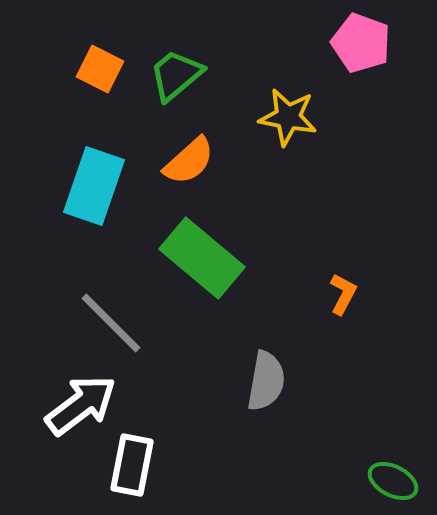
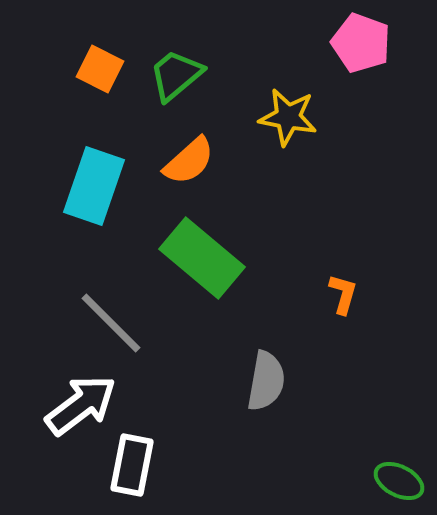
orange L-shape: rotated 12 degrees counterclockwise
green ellipse: moved 6 px right
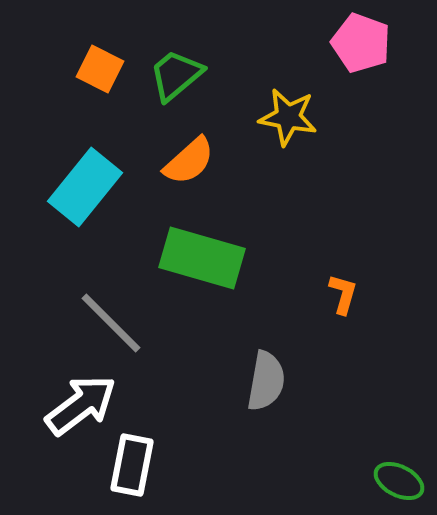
cyan rectangle: moved 9 px left, 1 px down; rotated 20 degrees clockwise
green rectangle: rotated 24 degrees counterclockwise
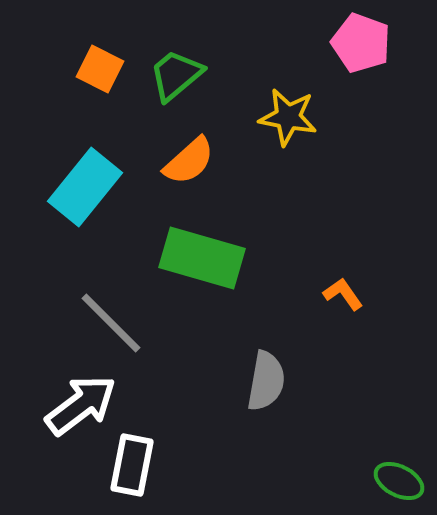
orange L-shape: rotated 51 degrees counterclockwise
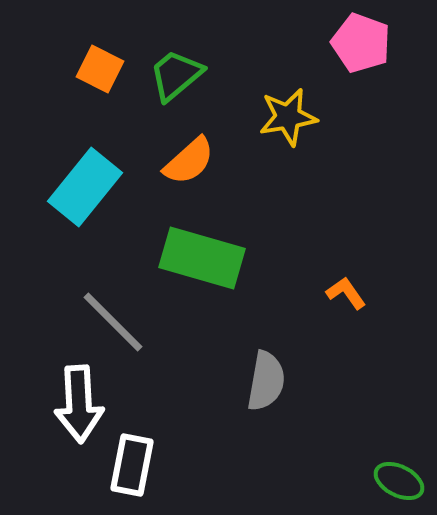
yellow star: rotated 20 degrees counterclockwise
orange L-shape: moved 3 px right, 1 px up
gray line: moved 2 px right, 1 px up
white arrow: moved 2 px left, 1 px up; rotated 124 degrees clockwise
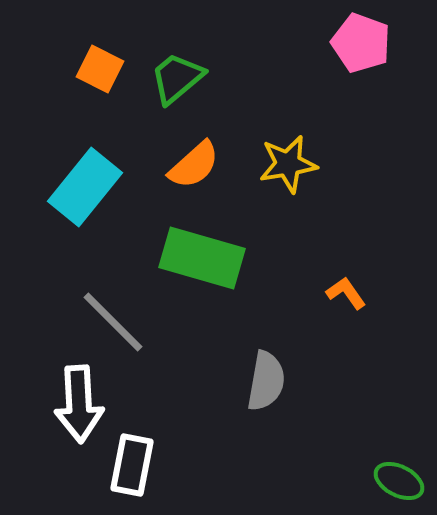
green trapezoid: moved 1 px right, 3 px down
yellow star: moved 47 px down
orange semicircle: moved 5 px right, 4 px down
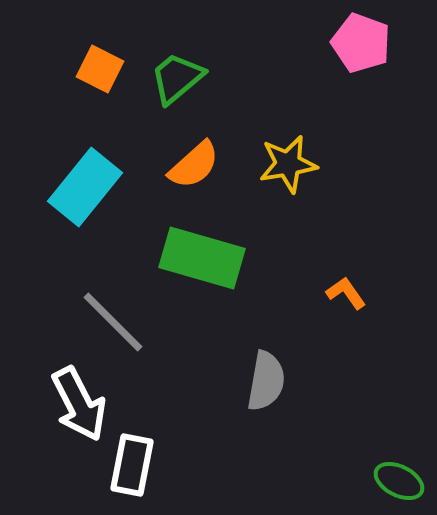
white arrow: rotated 24 degrees counterclockwise
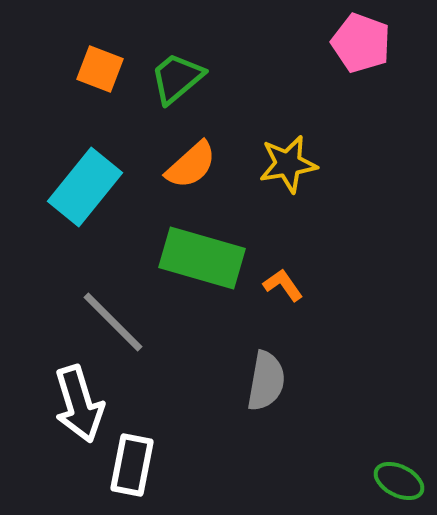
orange square: rotated 6 degrees counterclockwise
orange semicircle: moved 3 px left
orange L-shape: moved 63 px left, 8 px up
white arrow: rotated 10 degrees clockwise
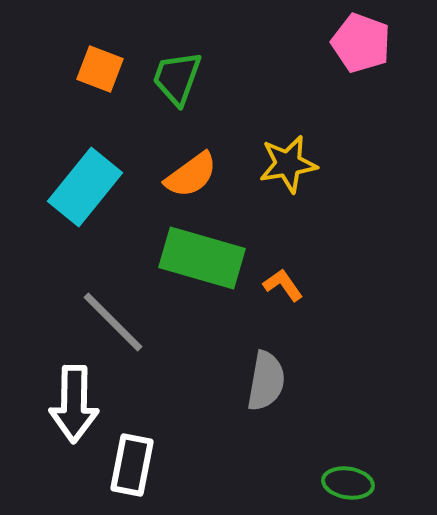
green trapezoid: rotated 30 degrees counterclockwise
orange semicircle: moved 10 px down; rotated 6 degrees clockwise
white arrow: moved 5 px left; rotated 18 degrees clockwise
green ellipse: moved 51 px left, 2 px down; rotated 18 degrees counterclockwise
